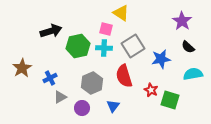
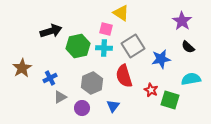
cyan semicircle: moved 2 px left, 5 px down
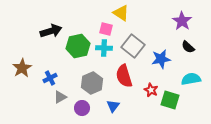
gray square: rotated 20 degrees counterclockwise
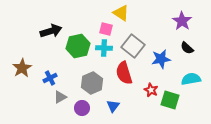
black semicircle: moved 1 px left, 1 px down
red semicircle: moved 3 px up
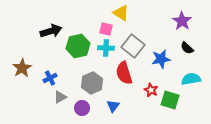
cyan cross: moved 2 px right
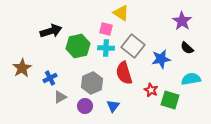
purple circle: moved 3 px right, 2 px up
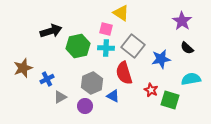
brown star: moved 1 px right; rotated 12 degrees clockwise
blue cross: moved 3 px left, 1 px down
blue triangle: moved 10 px up; rotated 40 degrees counterclockwise
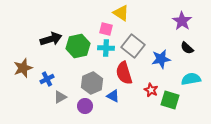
black arrow: moved 8 px down
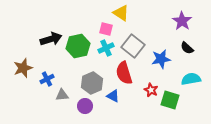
cyan cross: rotated 28 degrees counterclockwise
gray triangle: moved 2 px right, 2 px up; rotated 24 degrees clockwise
